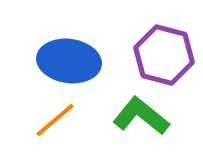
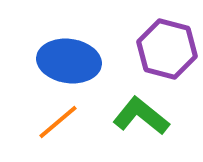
purple hexagon: moved 3 px right, 6 px up
orange line: moved 3 px right, 2 px down
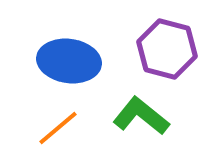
orange line: moved 6 px down
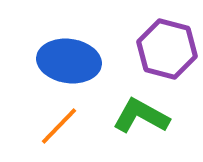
green L-shape: rotated 10 degrees counterclockwise
orange line: moved 1 px right, 2 px up; rotated 6 degrees counterclockwise
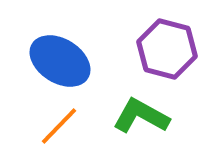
blue ellipse: moved 9 px left; rotated 24 degrees clockwise
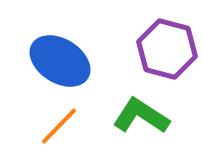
green L-shape: rotated 4 degrees clockwise
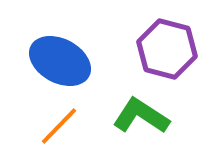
blue ellipse: rotated 4 degrees counterclockwise
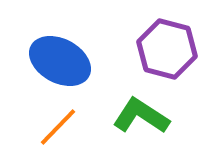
orange line: moved 1 px left, 1 px down
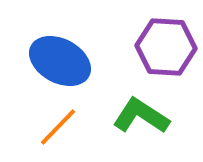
purple hexagon: moved 1 px left, 2 px up; rotated 12 degrees counterclockwise
